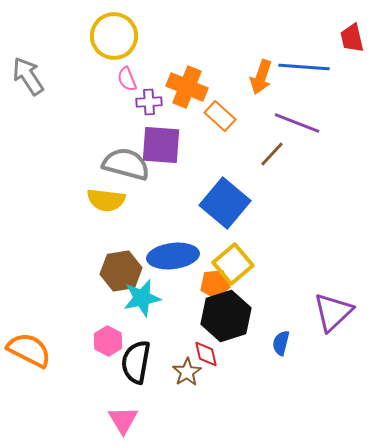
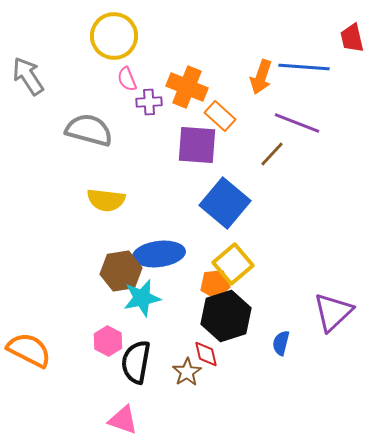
purple square: moved 36 px right
gray semicircle: moved 37 px left, 34 px up
blue ellipse: moved 14 px left, 2 px up
pink triangle: rotated 40 degrees counterclockwise
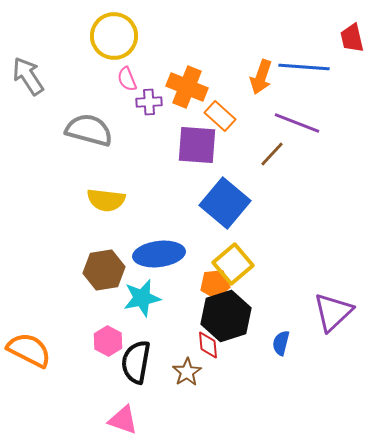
brown hexagon: moved 17 px left, 1 px up
red diamond: moved 2 px right, 9 px up; rotated 8 degrees clockwise
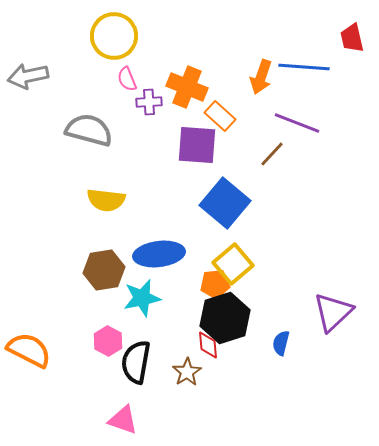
gray arrow: rotated 69 degrees counterclockwise
black hexagon: moved 1 px left, 2 px down
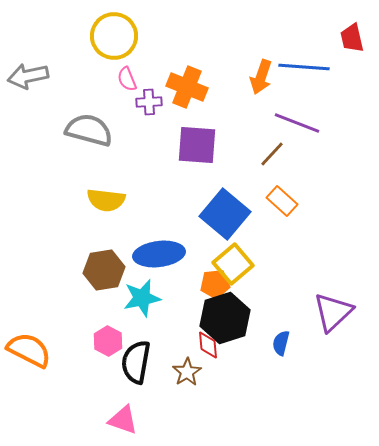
orange rectangle: moved 62 px right, 85 px down
blue square: moved 11 px down
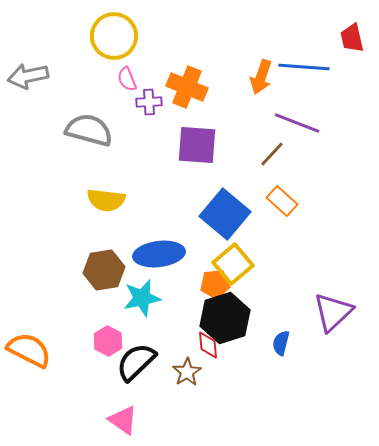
black semicircle: rotated 36 degrees clockwise
pink triangle: rotated 16 degrees clockwise
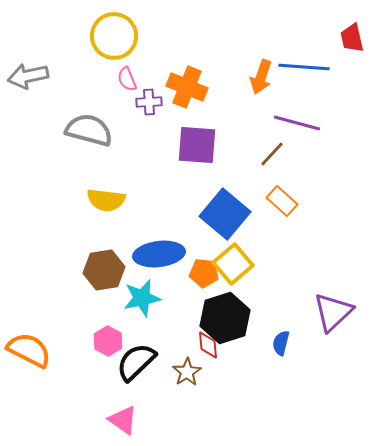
purple line: rotated 6 degrees counterclockwise
orange pentagon: moved 11 px left, 11 px up; rotated 12 degrees clockwise
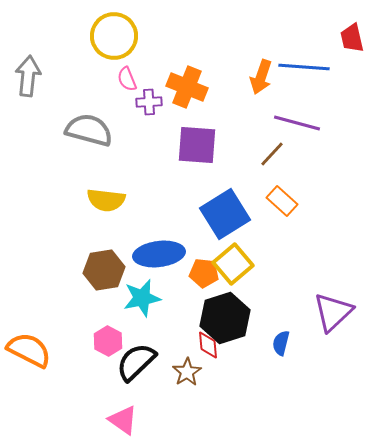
gray arrow: rotated 108 degrees clockwise
blue square: rotated 18 degrees clockwise
